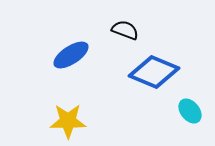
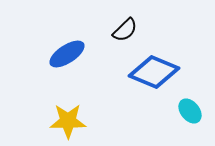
black semicircle: rotated 116 degrees clockwise
blue ellipse: moved 4 px left, 1 px up
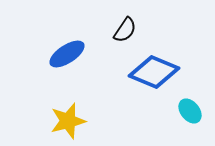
black semicircle: rotated 12 degrees counterclockwise
yellow star: rotated 15 degrees counterclockwise
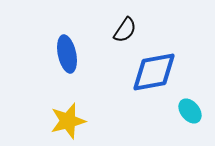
blue ellipse: rotated 69 degrees counterclockwise
blue diamond: rotated 33 degrees counterclockwise
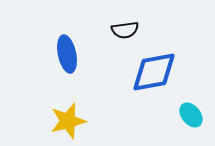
black semicircle: rotated 48 degrees clockwise
cyan ellipse: moved 1 px right, 4 px down
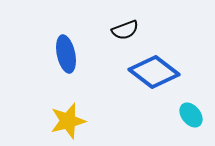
black semicircle: rotated 12 degrees counterclockwise
blue ellipse: moved 1 px left
blue diamond: rotated 48 degrees clockwise
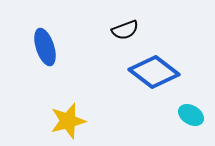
blue ellipse: moved 21 px left, 7 px up; rotated 6 degrees counterclockwise
cyan ellipse: rotated 20 degrees counterclockwise
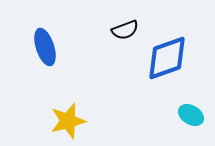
blue diamond: moved 13 px right, 14 px up; rotated 57 degrees counterclockwise
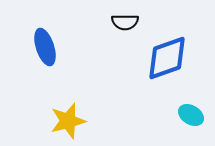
black semicircle: moved 8 px up; rotated 20 degrees clockwise
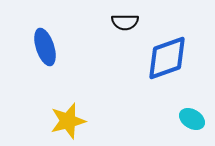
cyan ellipse: moved 1 px right, 4 px down
